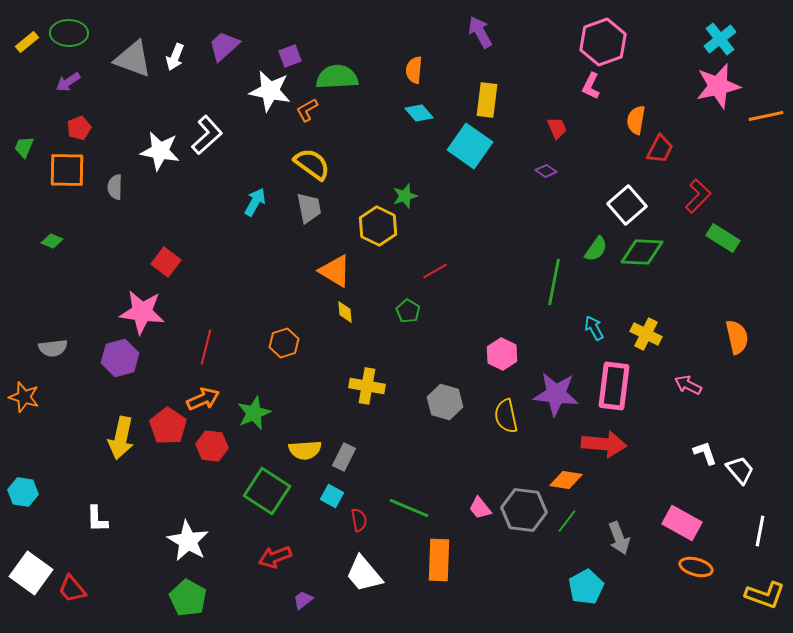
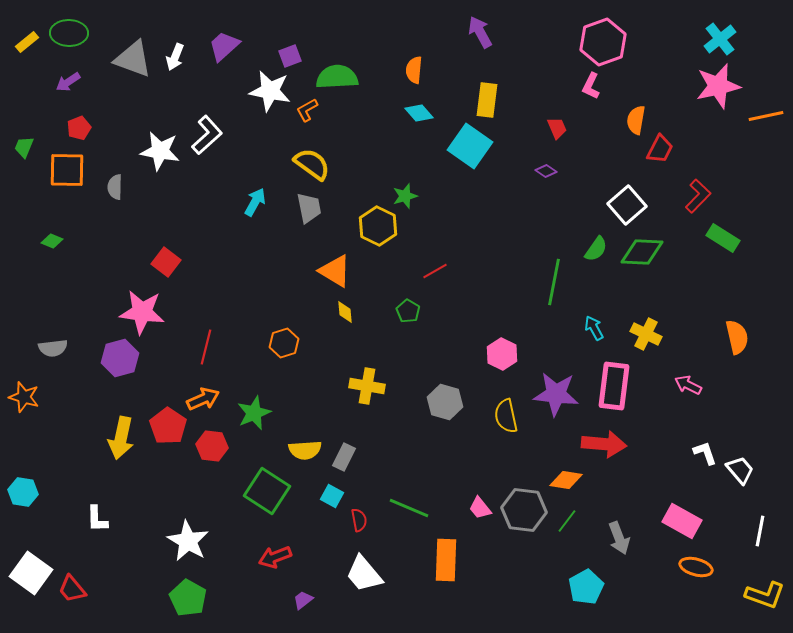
pink rectangle at (682, 523): moved 2 px up
orange rectangle at (439, 560): moved 7 px right
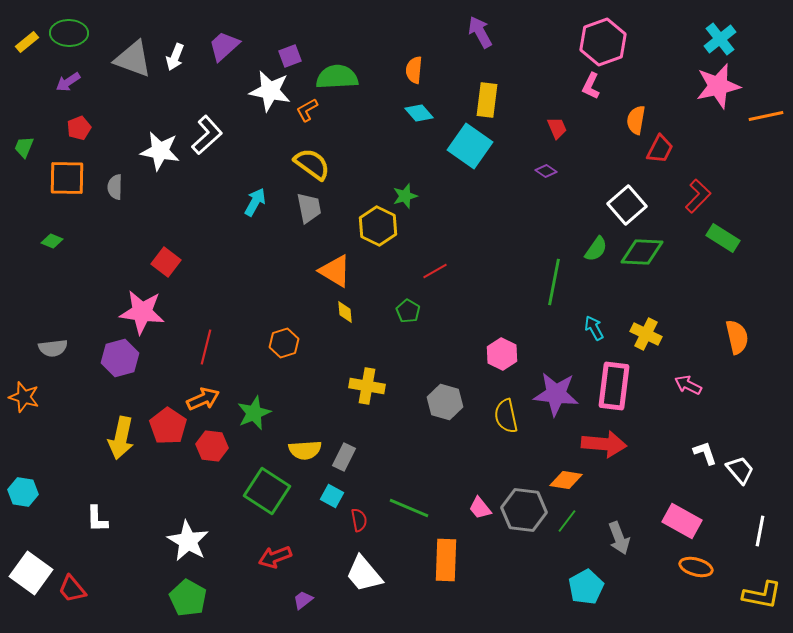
orange square at (67, 170): moved 8 px down
yellow L-shape at (765, 595): moved 3 px left; rotated 9 degrees counterclockwise
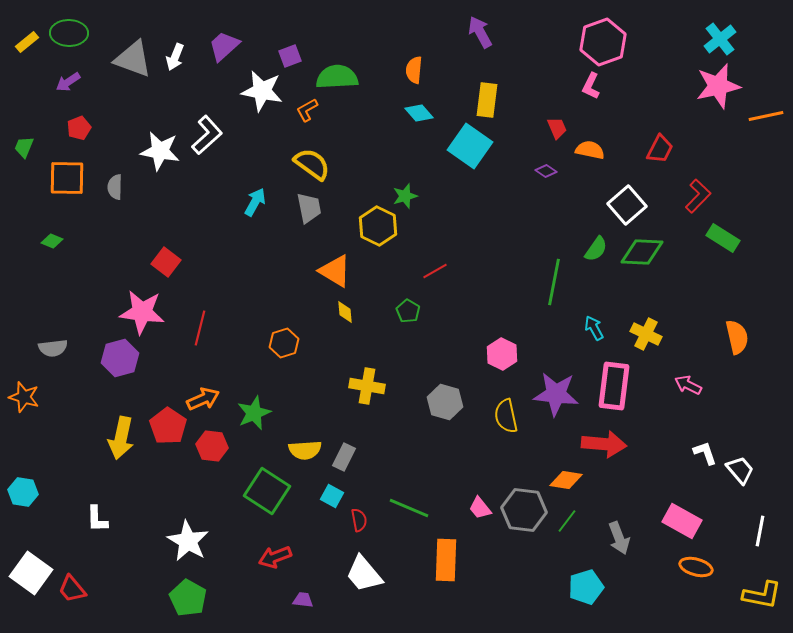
white star at (270, 91): moved 8 px left
orange semicircle at (636, 120): moved 46 px left, 30 px down; rotated 92 degrees clockwise
red line at (206, 347): moved 6 px left, 19 px up
cyan pentagon at (586, 587): rotated 12 degrees clockwise
purple trapezoid at (303, 600): rotated 45 degrees clockwise
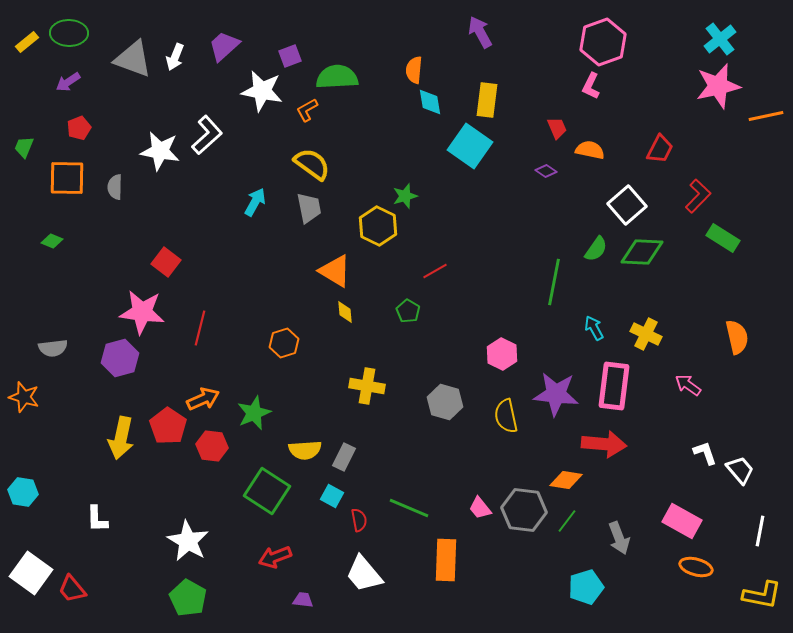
cyan diamond at (419, 113): moved 11 px right, 11 px up; rotated 32 degrees clockwise
pink arrow at (688, 385): rotated 8 degrees clockwise
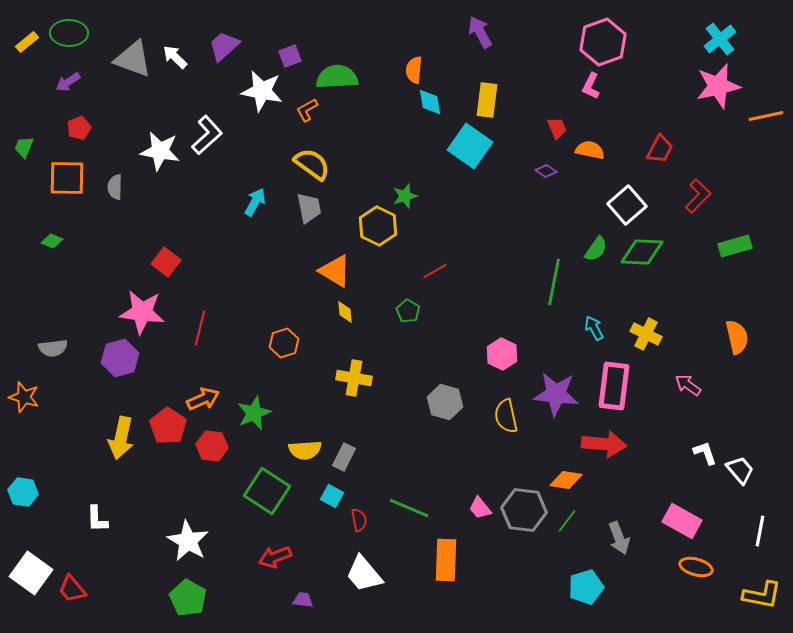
white arrow at (175, 57): rotated 112 degrees clockwise
green rectangle at (723, 238): moved 12 px right, 8 px down; rotated 48 degrees counterclockwise
yellow cross at (367, 386): moved 13 px left, 8 px up
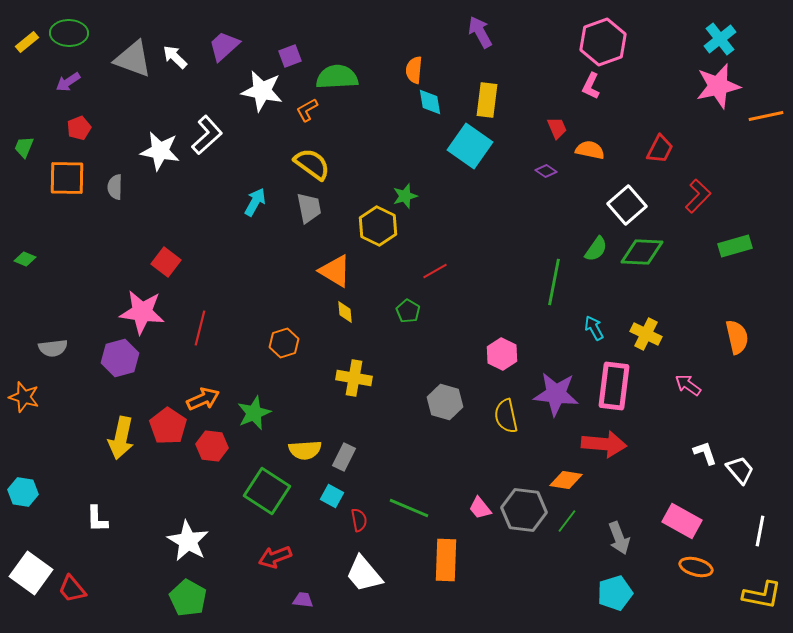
green diamond at (52, 241): moved 27 px left, 18 px down
cyan pentagon at (586, 587): moved 29 px right, 6 px down
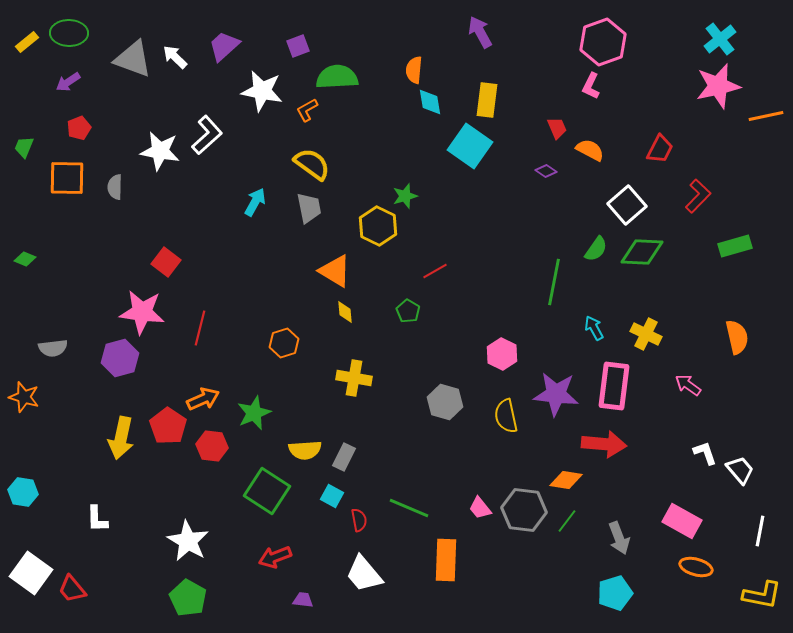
purple square at (290, 56): moved 8 px right, 10 px up
orange semicircle at (590, 150): rotated 16 degrees clockwise
